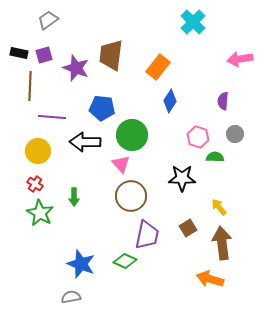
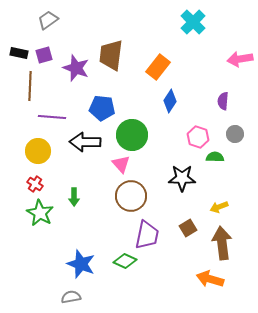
yellow arrow: rotated 72 degrees counterclockwise
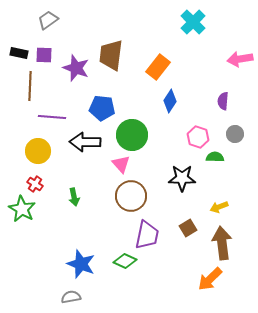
purple square: rotated 18 degrees clockwise
green arrow: rotated 12 degrees counterclockwise
green star: moved 18 px left, 4 px up
orange arrow: rotated 60 degrees counterclockwise
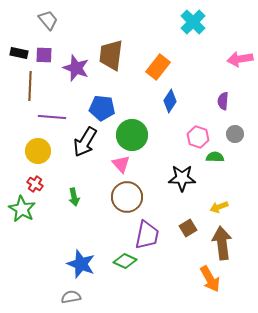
gray trapezoid: rotated 85 degrees clockwise
black arrow: rotated 60 degrees counterclockwise
brown circle: moved 4 px left, 1 px down
orange arrow: rotated 76 degrees counterclockwise
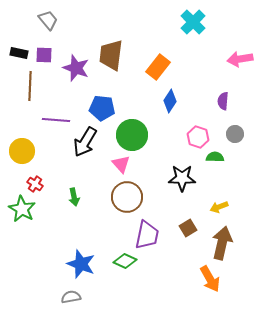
purple line: moved 4 px right, 3 px down
yellow circle: moved 16 px left
brown arrow: rotated 20 degrees clockwise
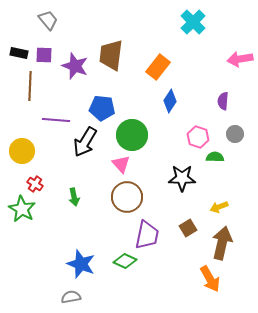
purple star: moved 1 px left, 2 px up
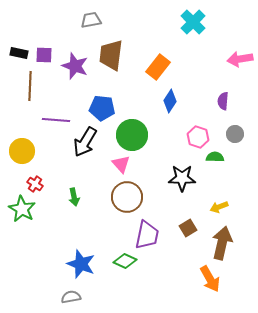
gray trapezoid: moved 43 px right; rotated 60 degrees counterclockwise
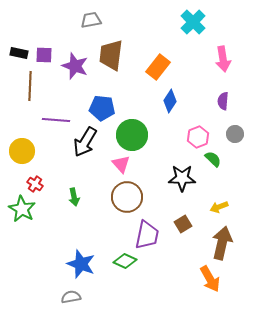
pink arrow: moved 17 px left; rotated 90 degrees counterclockwise
pink hexagon: rotated 20 degrees clockwise
green semicircle: moved 2 px left, 2 px down; rotated 42 degrees clockwise
brown square: moved 5 px left, 4 px up
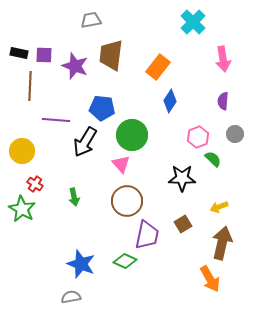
brown circle: moved 4 px down
